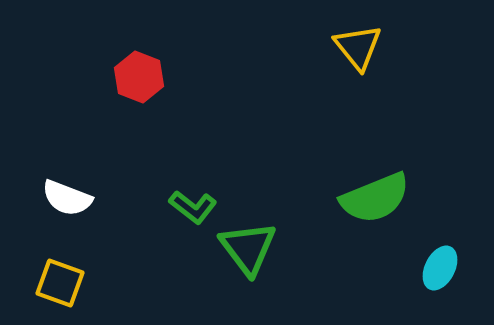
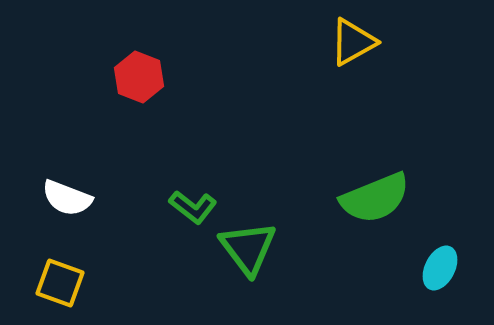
yellow triangle: moved 5 px left, 5 px up; rotated 40 degrees clockwise
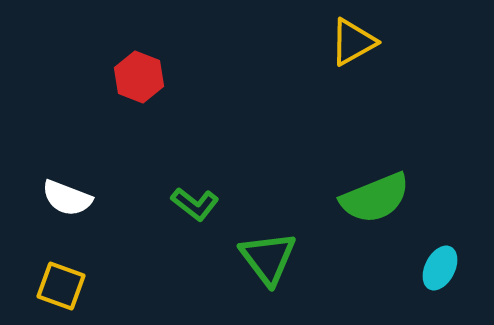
green L-shape: moved 2 px right, 3 px up
green triangle: moved 20 px right, 10 px down
yellow square: moved 1 px right, 3 px down
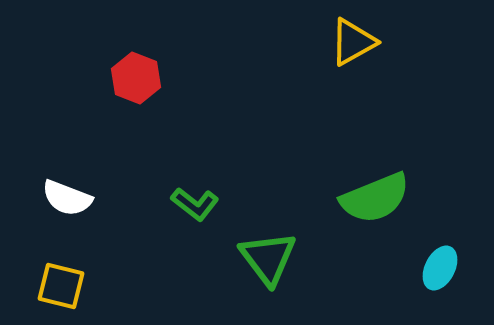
red hexagon: moved 3 px left, 1 px down
yellow square: rotated 6 degrees counterclockwise
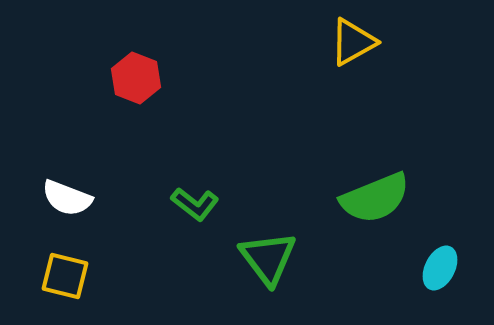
yellow square: moved 4 px right, 10 px up
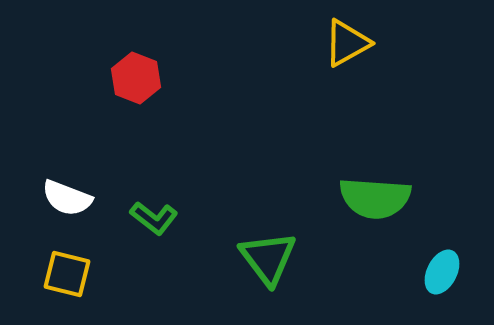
yellow triangle: moved 6 px left, 1 px down
green semicircle: rotated 26 degrees clockwise
green L-shape: moved 41 px left, 14 px down
cyan ellipse: moved 2 px right, 4 px down
yellow square: moved 2 px right, 2 px up
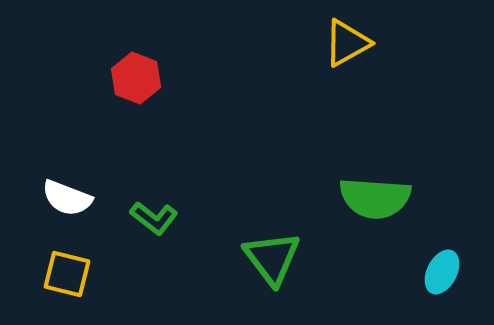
green triangle: moved 4 px right
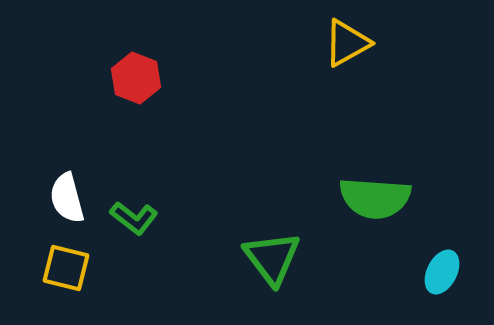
white semicircle: rotated 54 degrees clockwise
green L-shape: moved 20 px left
yellow square: moved 1 px left, 6 px up
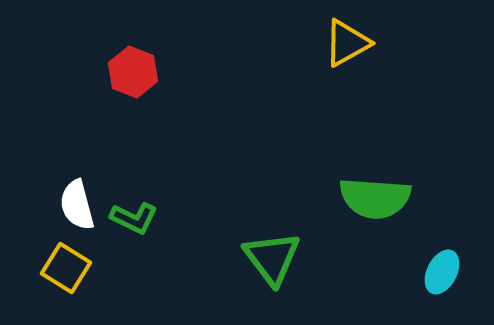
red hexagon: moved 3 px left, 6 px up
white semicircle: moved 10 px right, 7 px down
green L-shape: rotated 12 degrees counterclockwise
yellow square: rotated 18 degrees clockwise
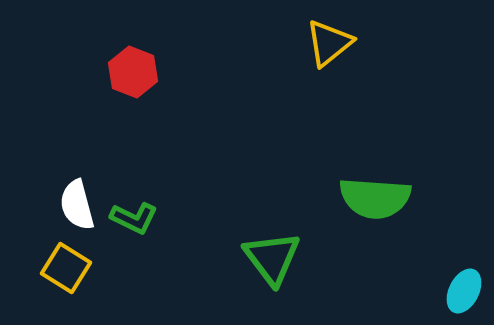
yellow triangle: moved 18 px left; rotated 10 degrees counterclockwise
cyan ellipse: moved 22 px right, 19 px down
